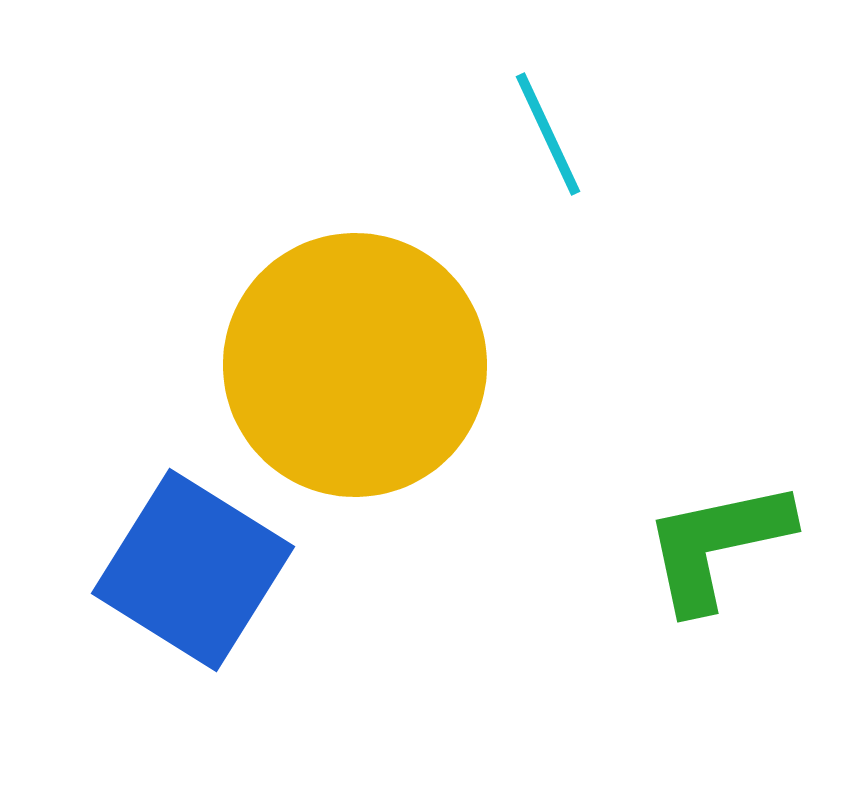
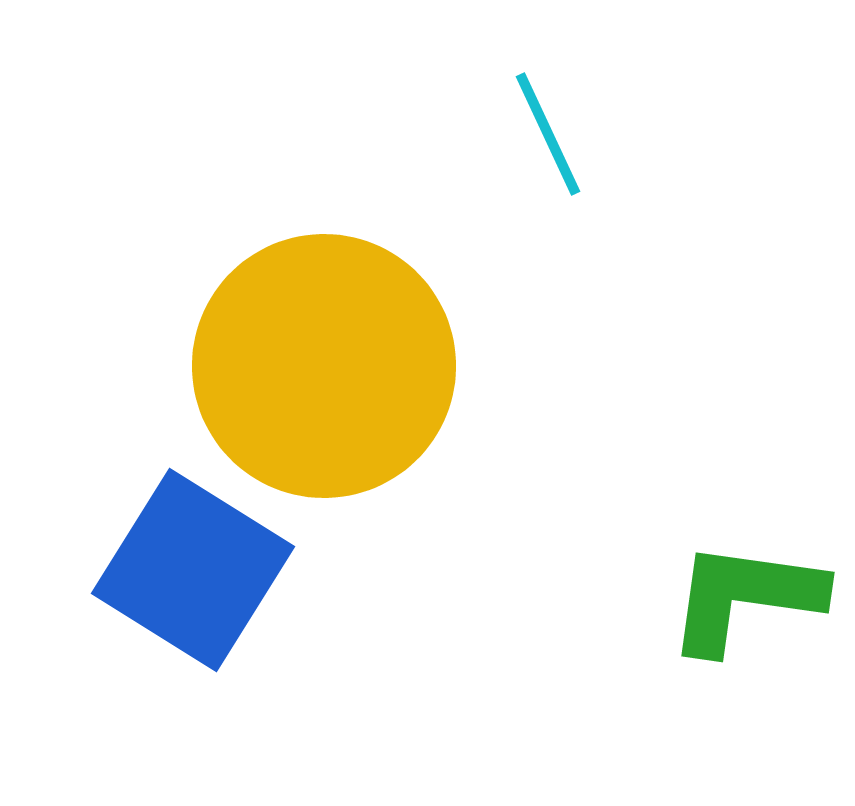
yellow circle: moved 31 px left, 1 px down
green L-shape: moved 28 px right, 52 px down; rotated 20 degrees clockwise
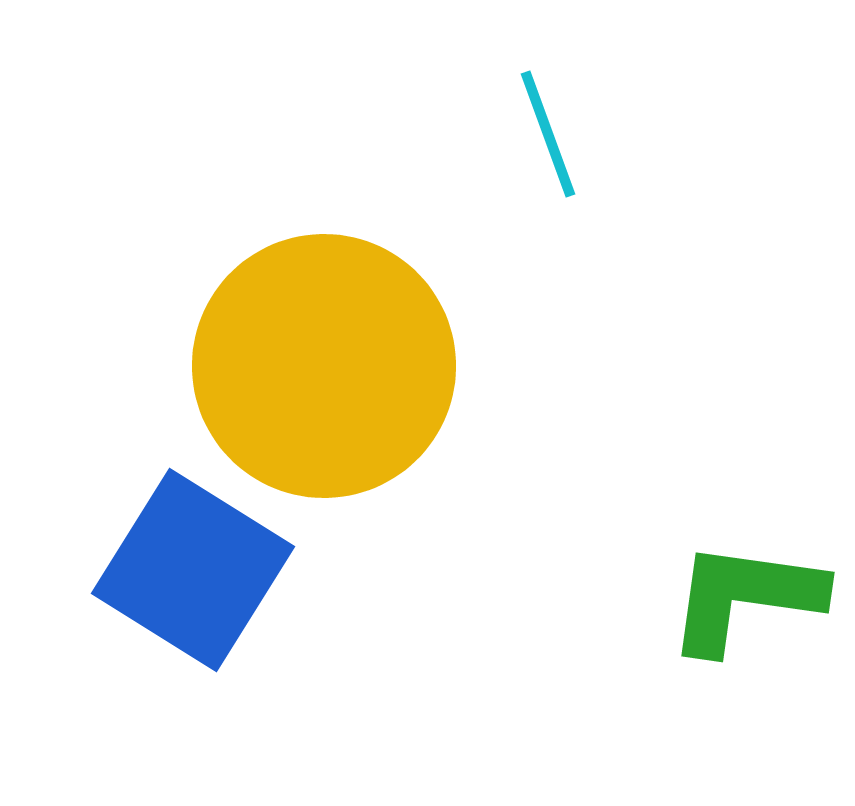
cyan line: rotated 5 degrees clockwise
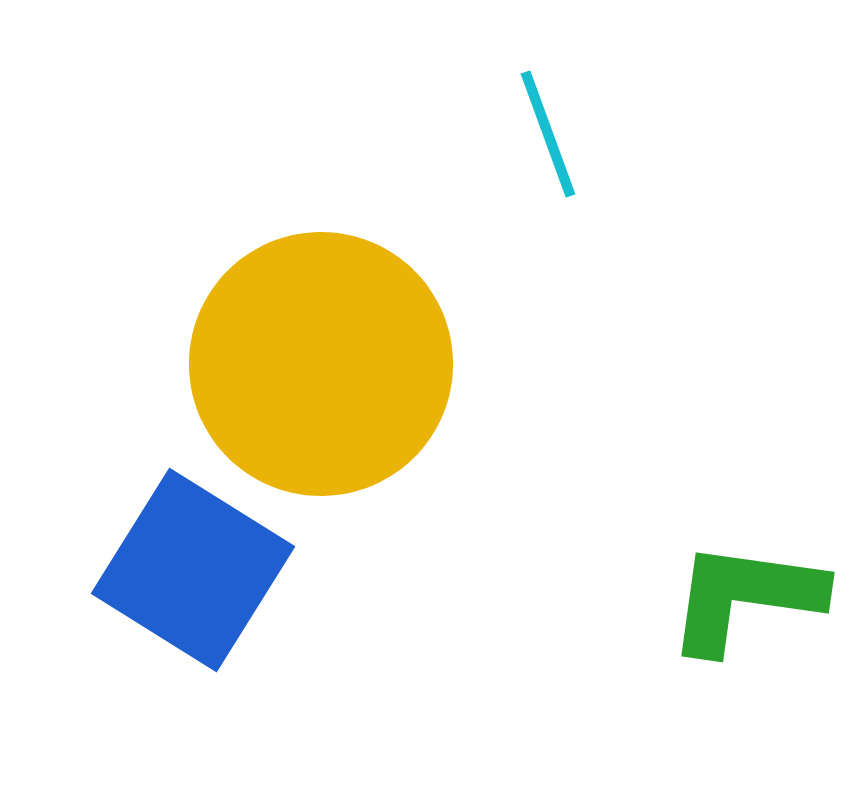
yellow circle: moved 3 px left, 2 px up
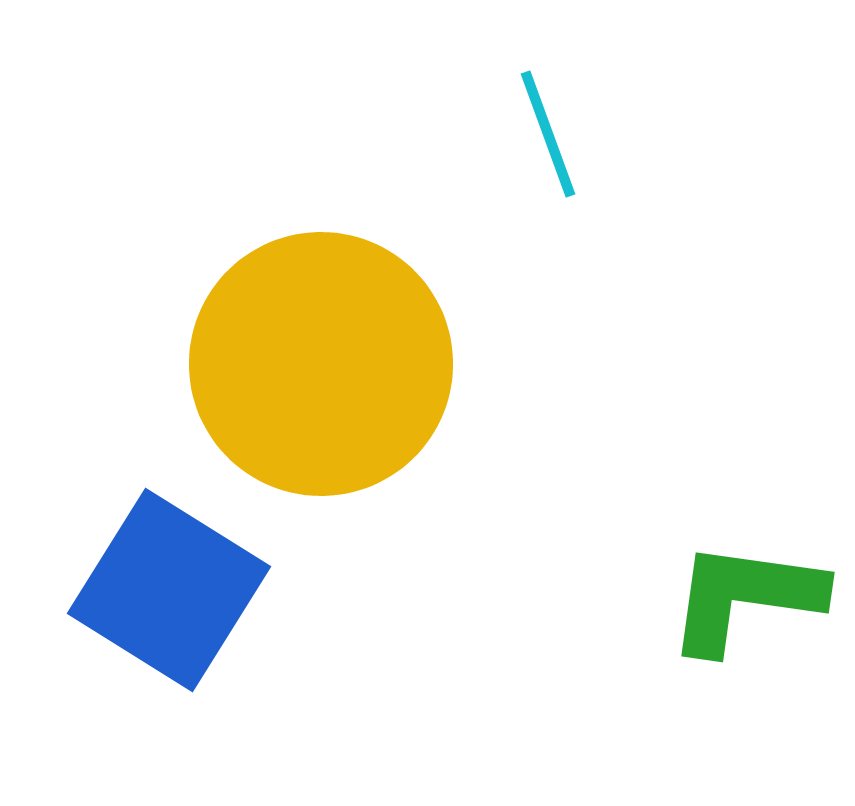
blue square: moved 24 px left, 20 px down
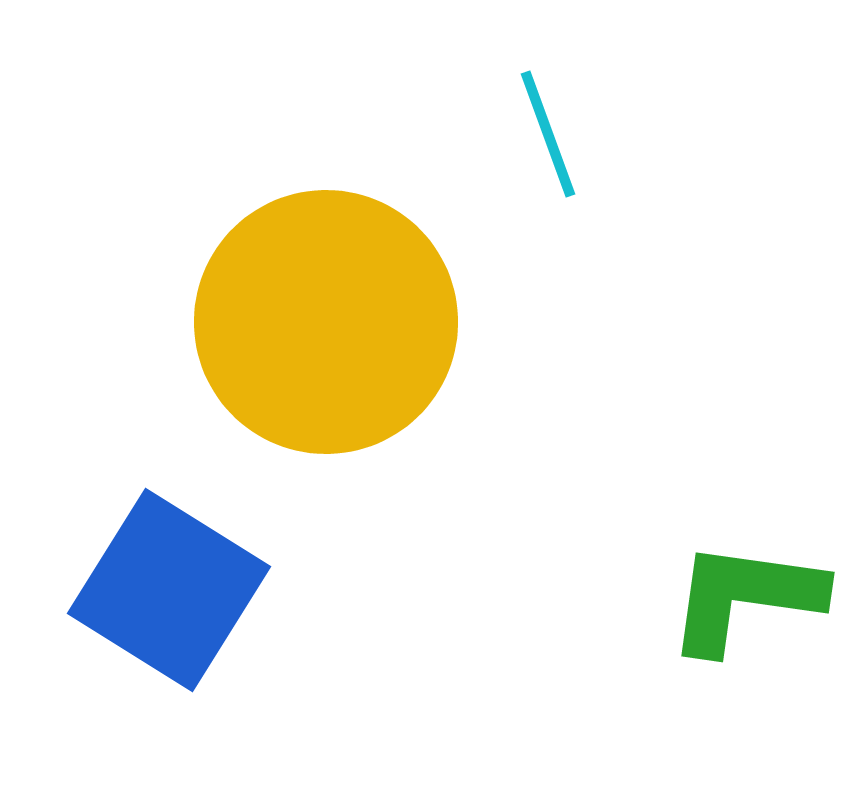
yellow circle: moved 5 px right, 42 px up
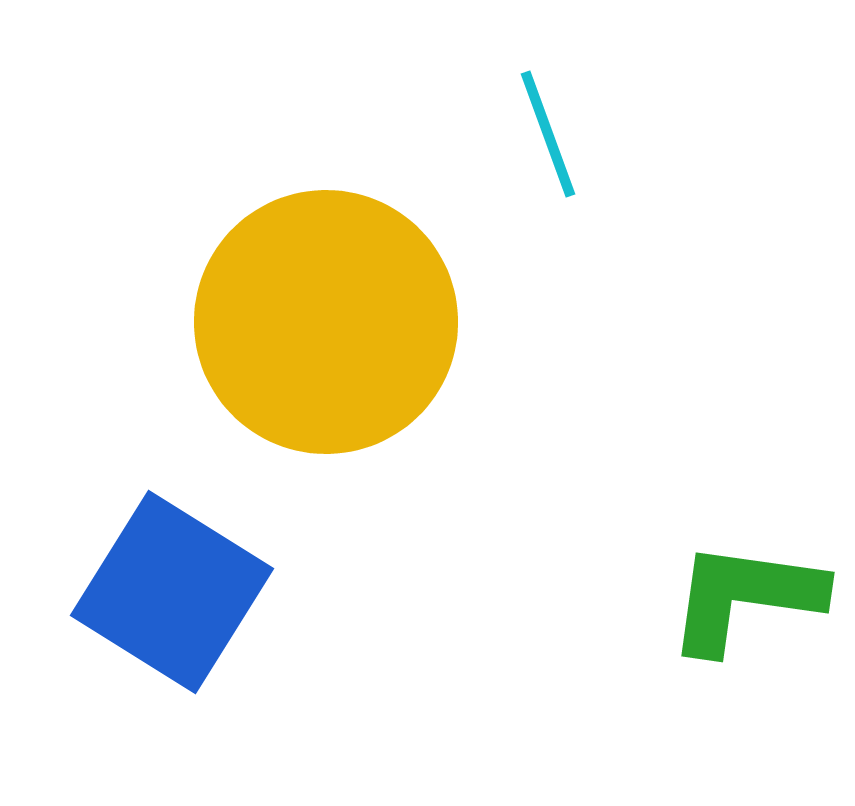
blue square: moved 3 px right, 2 px down
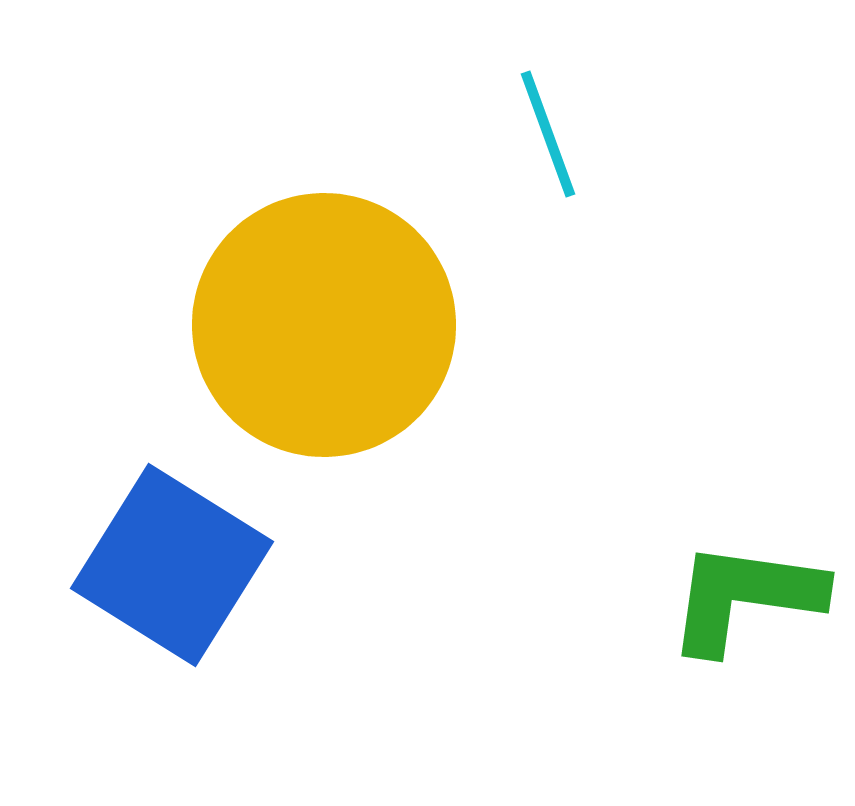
yellow circle: moved 2 px left, 3 px down
blue square: moved 27 px up
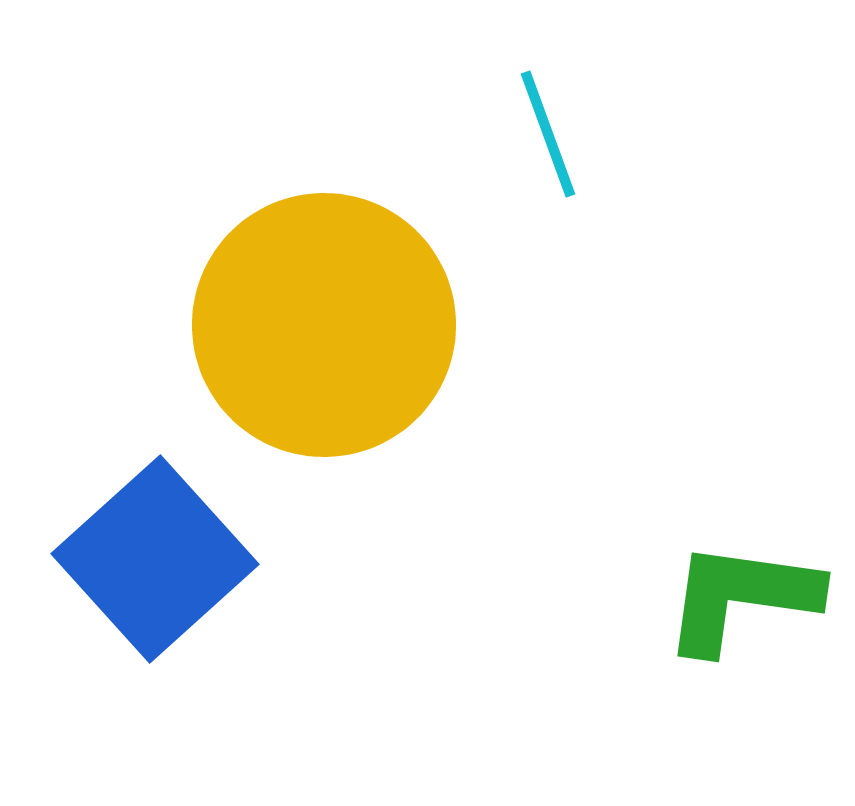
blue square: moved 17 px left, 6 px up; rotated 16 degrees clockwise
green L-shape: moved 4 px left
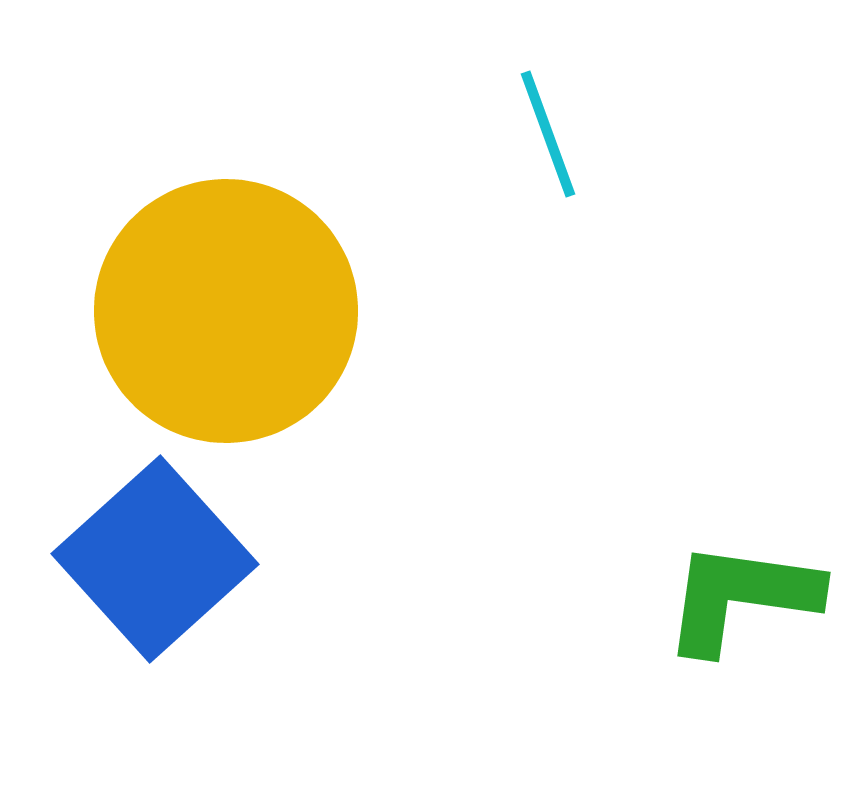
yellow circle: moved 98 px left, 14 px up
